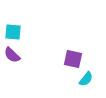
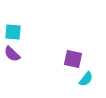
purple semicircle: moved 1 px up
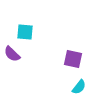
cyan square: moved 12 px right
cyan semicircle: moved 7 px left, 8 px down
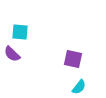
cyan square: moved 5 px left
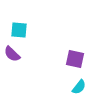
cyan square: moved 1 px left, 2 px up
purple square: moved 2 px right
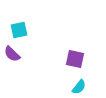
cyan square: rotated 18 degrees counterclockwise
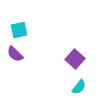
purple semicircle: moved 3 px right
purple square: rotated 30 degrees clockwise
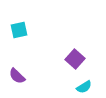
purple semicircle: moved 2 px right, 22 px down
cyan semicircle: moved 5 px right; rotated 21 degrees clockwise
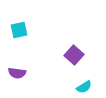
purple square: moved 1 px left, 4 px up
purple semicircle: moved 3 px up; rotated 36 degrees counterclockwise
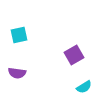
cyan square: moved 5 px down
purple square: rotated 18 degrees clockwise
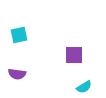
purple square: rotated 30 degrees clockwise
purple semicircle: moved 1 px down
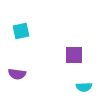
cyan square: moved 2 px right, 4 px up
cyan semicircle: rotated 28 degrees clockwise
